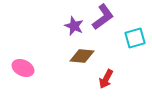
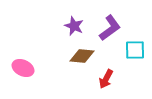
purple L-shape: moved 7 px right, 11 px down
cyan square: moved 12 px down; rotated 15 degrees clockwise
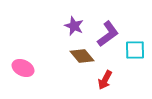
purple L-shape: moved 2 px left, 6 px down
brown diamond: rotated 45 degrees clockwise
red arrow: moved 1 px left, 1 px down
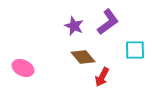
purple L-shape: moved 12 px up
brown diamond: moved 1 px right, 1 px down
red arrow: moved 3 px left, 3 px up
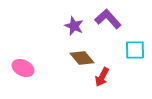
purple L-shape: moved 3 px up; rotated 96 degrees counterclockwise
brown diamond: moved 1 px left, 1 px down
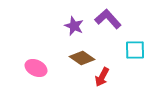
brown diamond: rotated 15 degrees counterclockwise
pink ellipse: moved 13 px right
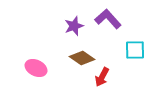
purple star: rotated 30 degrees clockwise
